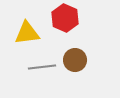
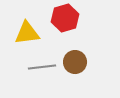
red hexagon: rotated 20 degrees clockwise
brown circle: moved 2 px down
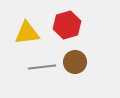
red hexagon: moved 2 px right, 7 px down
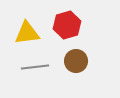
brown circle: moved 1 px right, 1 px up
gray line: moved 7 px left
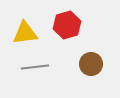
yellow triangle: moved 2 px left
brown circle: moved 15 px right, 3 px down
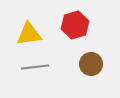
red hexagon: moved 8 px right
yellow triangle: moved 4 px right, 1 px down
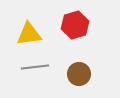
brown circle: moved 12 px left, 10 px down
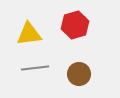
gray line: moved 1 px down
